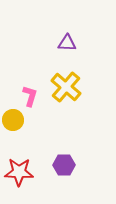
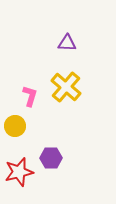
yellow circle: moved 2 px right, 6 px down
purple hexagon: moved 13 px left, 7 px up
red star: rotated 16 degrees counterclockwise
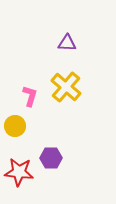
red star: rotated 20 degrees clockwise
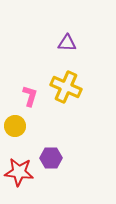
yellow cross: rotated 16 degrees counterclockwise
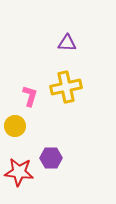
yellow cross: rotated 36 degrees counterclockwise
